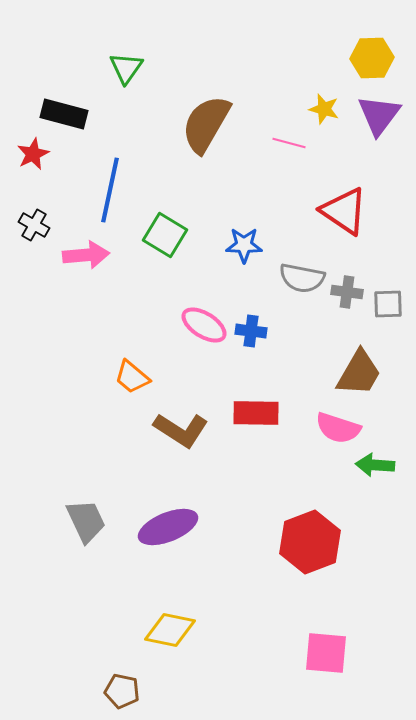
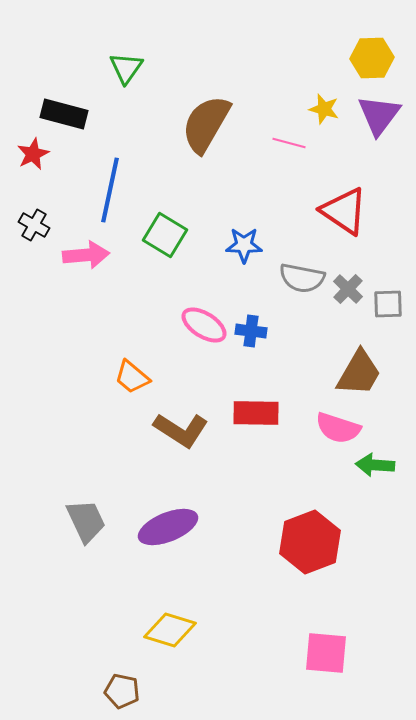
gray cross: moved 1 px right, 3 px up; rotated 36 degrees clockwise
yellow diamond: rotated 6 degrees clockwise
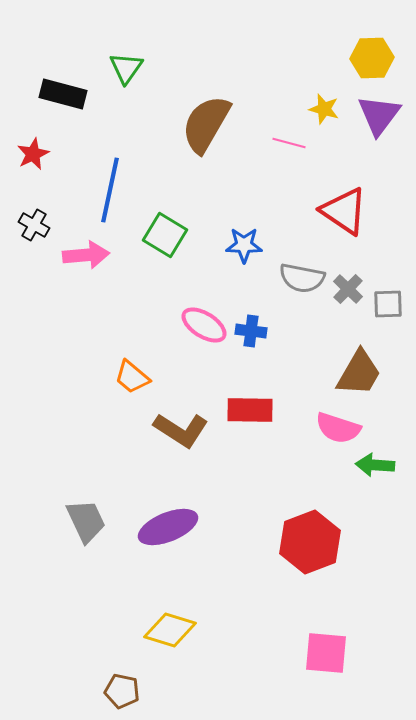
black rectangle: moved 1 px left, 20 px up
red rectangle: moved 6 px left, 3 px up
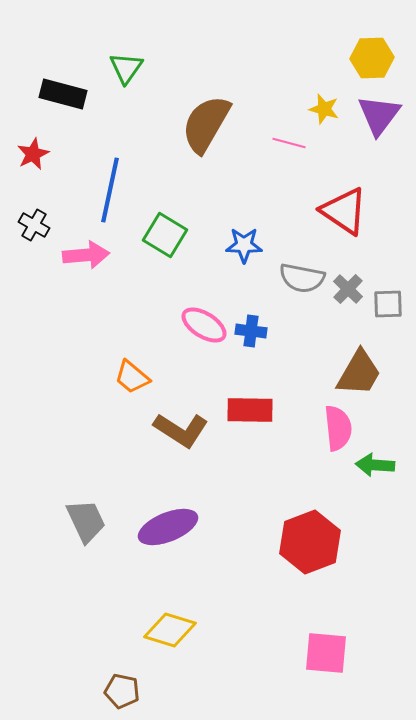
pink semicircle: rotated 114 degrees counterclockwise
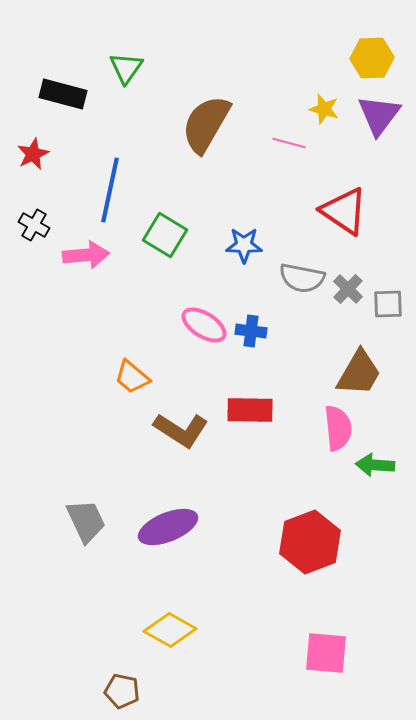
yellow diamond: rotated 12 degrees clockwise
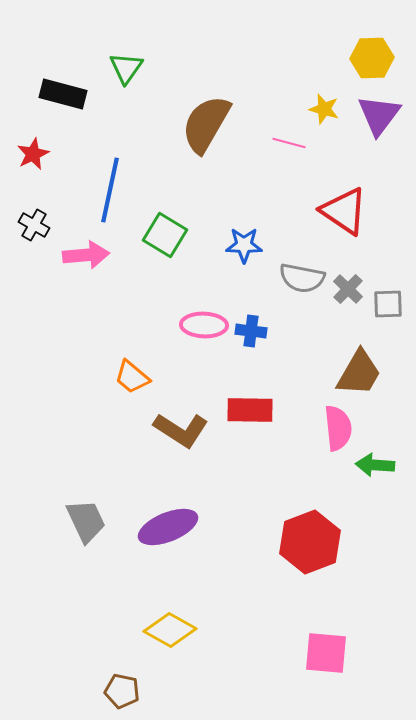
pink ellipse: rotated 30 degrees counterclockwise
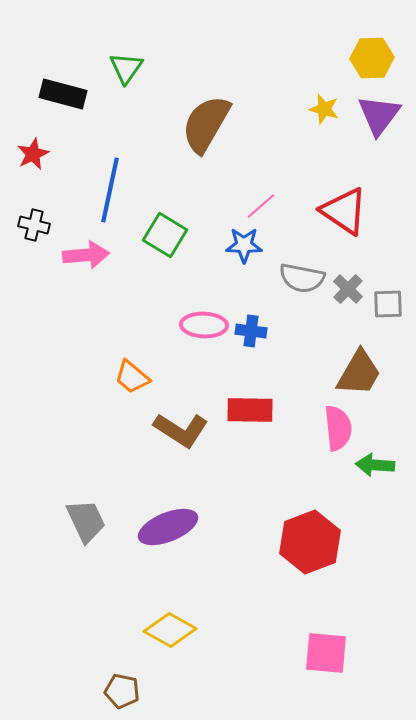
pink line: moved 28 px left, 63 px down; rotated 56 degrees counterclockwise
black cross: rotated 16 degrees counterclockwise
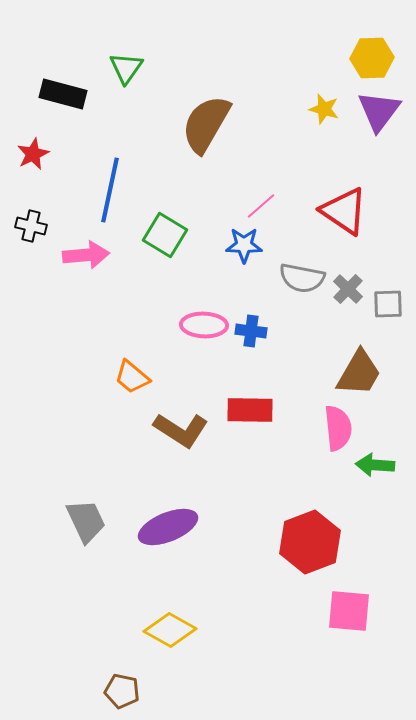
purple triangle: moved 4 px up
black cross: moved 3 px left, 1 px down
pink square: moved 23 px right, 42 px up
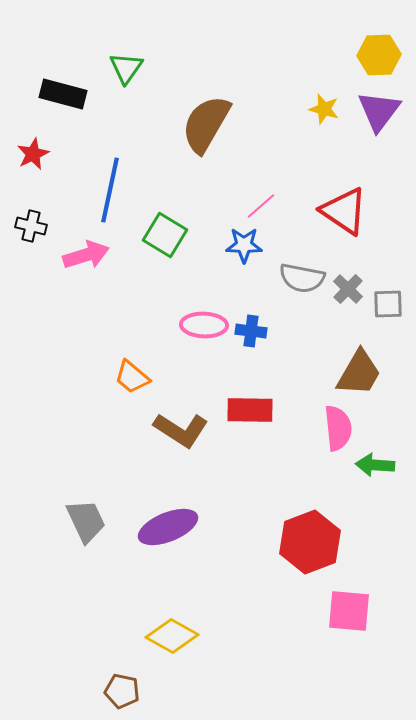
yellow hexagon: moved 7 px right, 3 px up
pink arrow: rotated 12 degrees counterclockwise
yellow diamond: moved 2 px right, 6 px down
